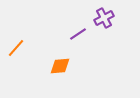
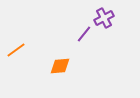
purple line: moved 6 px right; rotated 18 degrees counterclockwise
orange line: moved 2 px down; rotated 12 degrees clockwise
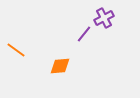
orange line: rotated 72 degrees clockwise
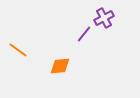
orange line: moved 2 px right
